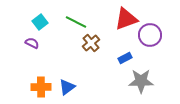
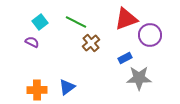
purple semicircle: moved 1 px up
gray star: moved 2 px left, 3 px up
orange cross: moved 4 px left, 3 px down
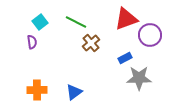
purple semicircle: rotated 56 degrees clockwise
blue triangle: moved 7 px right, 5 px down
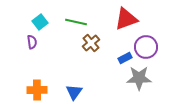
green line: rotated 15 degrees counterclockwise
purple circle: moved 4 px left, 12 px down
blue triangle: rotated 18 degrees counterclockwise
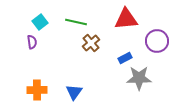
red triangle: rotated 15 degrees clockwise
purple circle: moved 11 px right, 6 px up
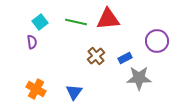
red triangle: moved 18 px left
brown cross: moved 5 px right, 13 px down
orange cross: moved 1 px left, 1 px up; rotated 30 degrees clockwise
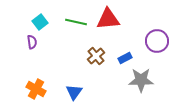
gray star: moved 2 px right, 2 px down
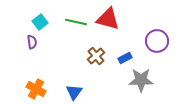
red triangle: rotated 20 degrees clockwise
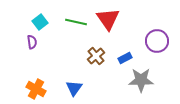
red triangle: rotated 40 degrees clockwise
blue triangle: moved 4 px up
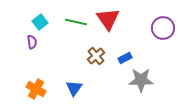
purple circle: moved 6 px right, 13 px up
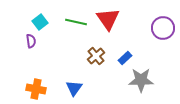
purple semicircle: moved 1 px left, 1 px up
blue rectangle: rotated 16 degrees counterclockwise
orange cross: rotated 18 degrees counterclockwise
